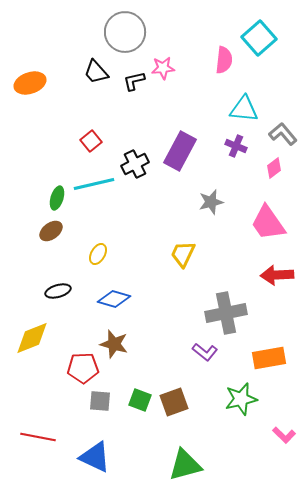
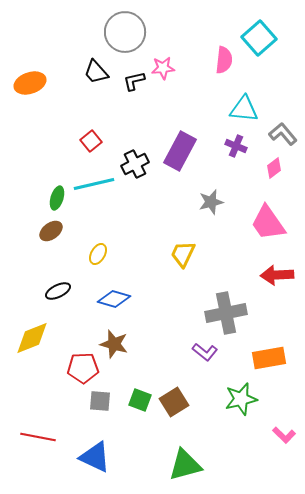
black ellipse: rotated 10 degrees counterclockwise
brown square: rotated 12 degrees counterclockwise
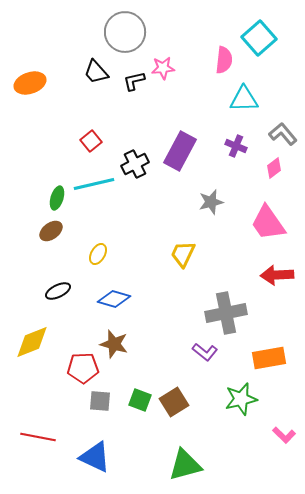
cyan triangle: moved 10 px up; rotated 8 degrees counterclockwise
yellow diamond: moved 4 px down
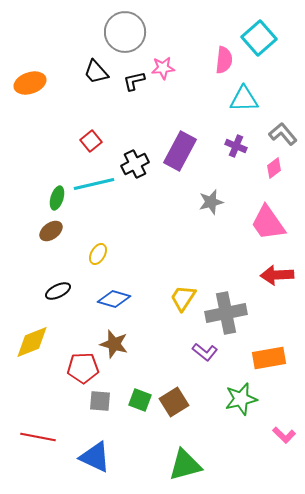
yellow trapezoid: moved 44 px down; rotated 8 degrees clockwise
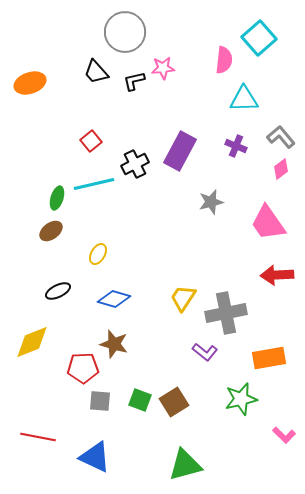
gray L-shape: moved 2 px left, 3 px down
pink diamond: moved 7 px right, 1 px down
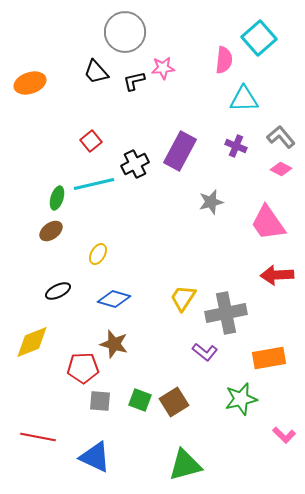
pink diamond: rotated 65 degrees clockwise
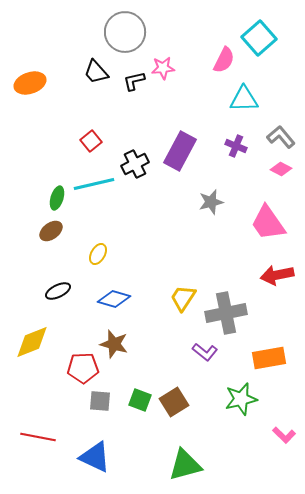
pink semicircle: rotated 20 degrees clockwise
red arrow: rotated 8 degrees counterclockwise
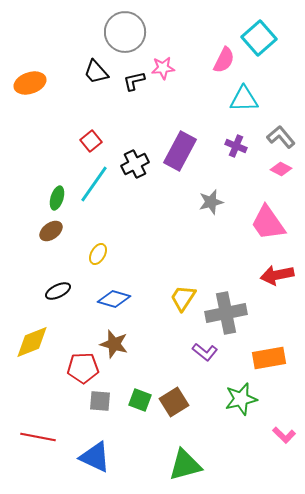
cyan line: rotated 42 degrees counterclockwise
